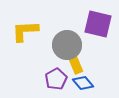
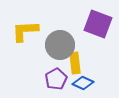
purple square: rotated 8 degrees clockwise
gray circle: moved 7 px left
yellow rectangle: rotated 15 degrees clockwise
blue diamond: rotated 25 degrees counterclockwise
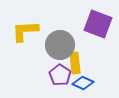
purple pentagon: moved 4 px right, 4 px up; rotated 10 degrees counterclockwise
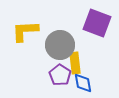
purple square: moved 1 px left, 1 px up
blue diamond: rotated 55 degrees clockwise
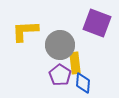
blue diamond: rotated 15 degrees clockwise
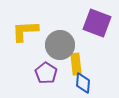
yellow rectangle: moved 1 px right, 1 px down
purple pentagon: moved 14 px left, 2 px up
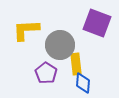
yellow L-shape: moved 1 px right, 1 px up
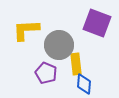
gray circle: moved 1 px left
purple pentagon: rotated 10 degrees counterclockwise
blue diamond: moved 1 px right, 1 px down
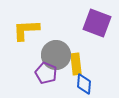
gray circle: moved 3 px left, 10 px down
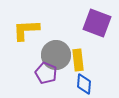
yellow rectangle: moved 2 px right, 4 px up
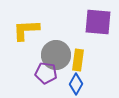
purple square: moved 1 px right, 1 px up; rotated 16 degrees counterclockwise
yellow rectangle: rotated 15 degrees clockwise
purple pentagon: rotated 15 degrees counterclockwise
blue diamond: moved 8 px left; rotated 25 degrees clockwise
